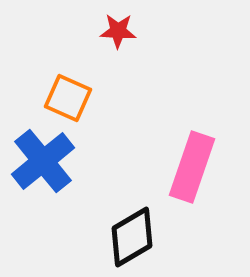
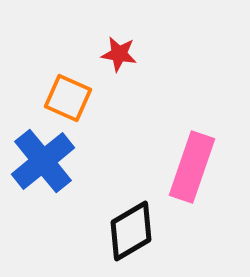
red star: moved 1 px right, 23 px down; rotated 6 degrees clockwise
black diamond: moved 1 px left, 6 px up
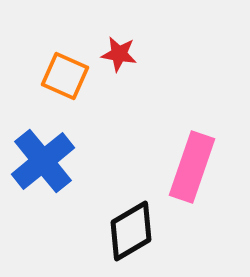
orange square: moved 3 px left, 22 px up
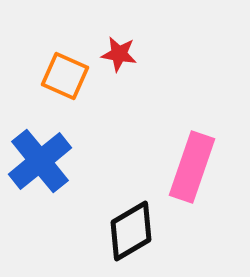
blue cross: moved 3 px left
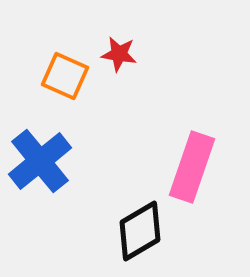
black diamond: moved 9 px right
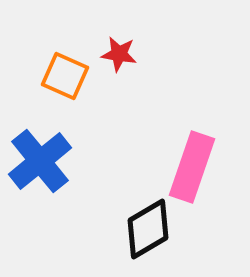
black diamond: moved 8 px right, 2 px up
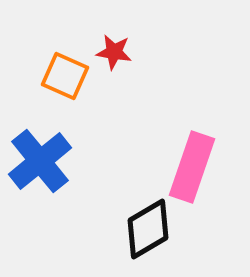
red star: moved 5 px left, 2 px up
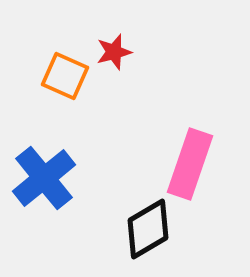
red star: rotated 24 degrees counterclockwise
blue cross: moved 4 px right, 17 px down
pink rectangle: moved 2 px left, 3 px up
